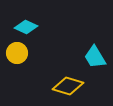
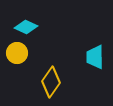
cyan trapezoid: rotated 30 degrees clockwise
yellow diamond: moved 17 px left, 4 px up; rotated 72 degrees counterclockwise
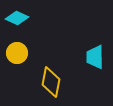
cyan diamond: moved 9 px left, 9 px up
yellow diamond: rotated 24 degrees counterclockwise
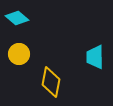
cyan diamond: rotated 15 degrees clockwise
yellow circle: moved 2 px right, 1 px down
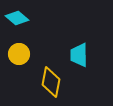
cyan trapezoid: moved 16 px left, 2 px up
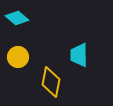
yellow circle: moved 1 px left, 3 px down
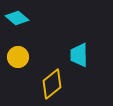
yellow diamond: moved 1 px right, 2 px down; rotated 40 degrees clockwise
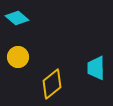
cyan trapezoid: moved 17 px right, 13 px down
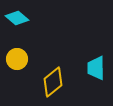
yellow circle: moved 1 px left, 2 px down
yellow diamond: moved 1 px right, 2 px up
